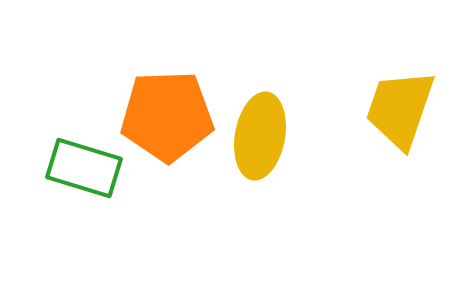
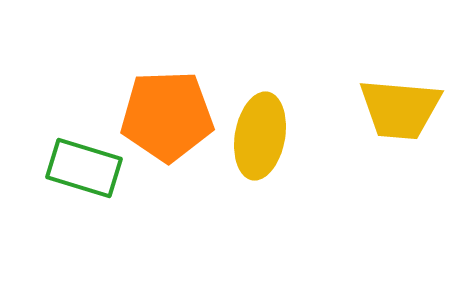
yellow trapezoid: rotated 104 degrees counterclockwise
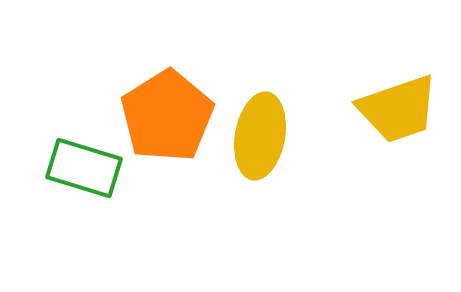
yellow trapezoid: moved 2 px left; rotated 24 degrees counterclockwise
orange pentagon: rotated 30 degrees counterclockwise
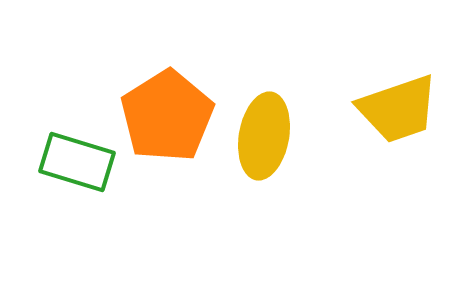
yellow ellipse: moved 4 px right
green rectangle: moved 7 px left, 6 px up
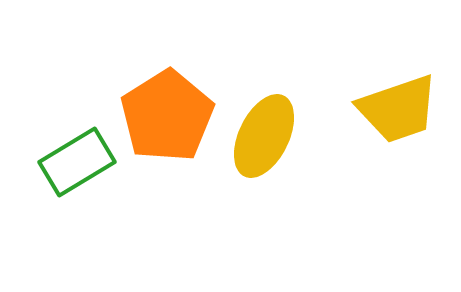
yellow ellipse: rotated 16 degrees clockwise
green rectangle: rotated 48 degrees counterclockwise
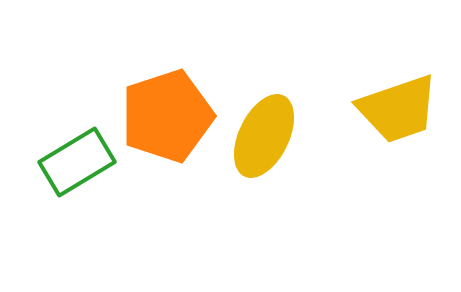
orange pentagon: rotated 14 degrees clockwise
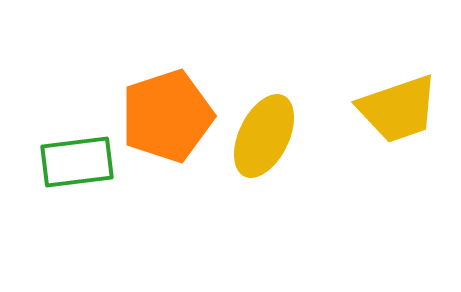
green rectangle: rotated 24 degrees clockwise
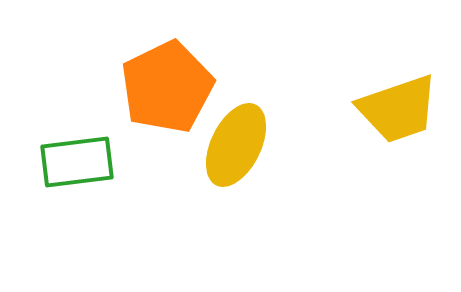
orange pentagon: moved 29 px up; rotated 8 degrees counterclockwise
yellow ellipse: moved 28 px left, 9 px down
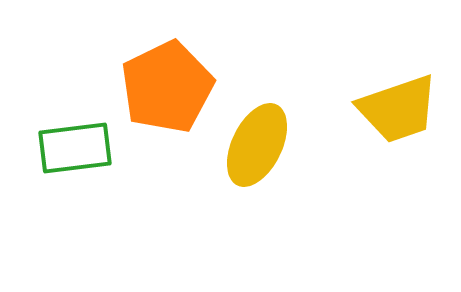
yellow ellipse: moved 21 px right
green rectangle: moved 2 px left, 14 px up
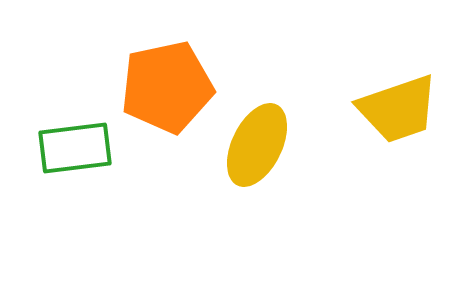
orange pentagon: rotated 14 degrees clockwise
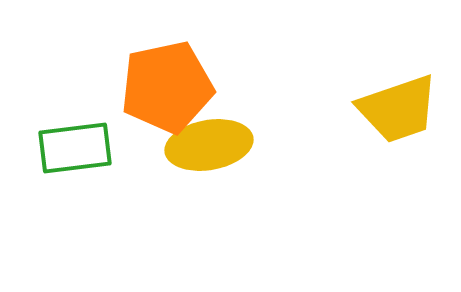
yellow ellipse: moved 48 px left; rotated 54 degrees clockwise
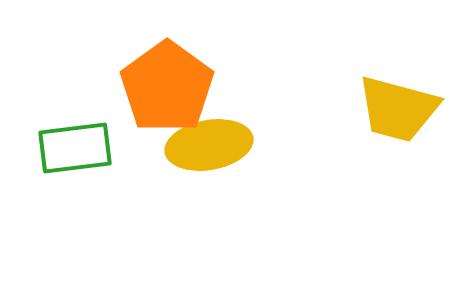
orange pentagon: rotated 24 degrees counterclockwise
yellow trapezoid: rotated 34 degrees clockwise
